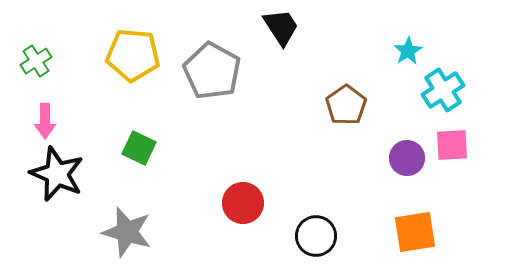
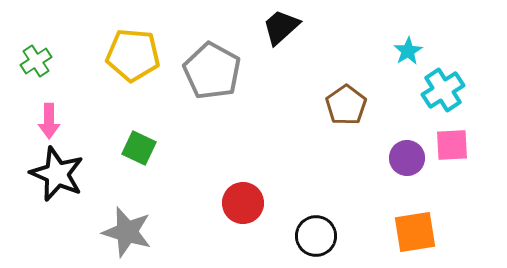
black trapezoid: rotated 99 degrees counterclockwise
pink arrow: moved 4 px right
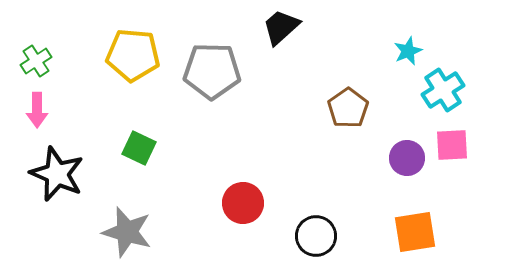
cyan star: rotated 8 degrees clockwise
gray pentagon: rotated 28 degrees counterclockwise
brown pentagon: moved 2 px right, 3 px down
pink arrow: moved 12 px left, 11 px up
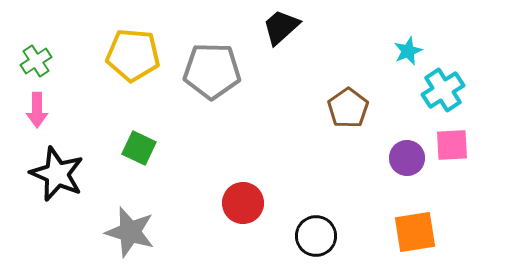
gray star: moved 3 px right
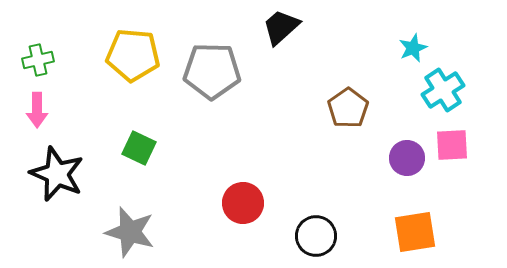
cyan star: moved 5 px right, 3 px up
green cross: moved 2 px right, 1 px up; rotated 20 degrees clockwise
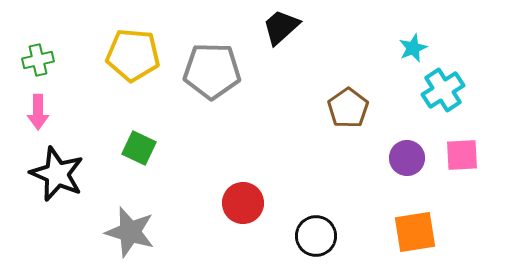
pink arrow: moved 1 px right, 2 px down
pink square: moved 10 px right, 10 px down
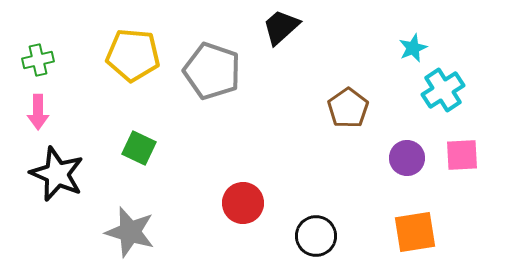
gray pentagon: rotated 18 degrees clockwise
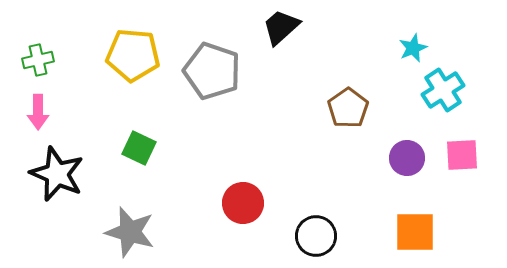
orange square: rotated 9 degrees clockwise
